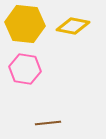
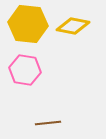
yellow hexagon: moved 3 px right
pink hexagon: moved 1 px down
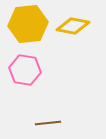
yellow hexagon: rotated 12 degrees counterclockwise
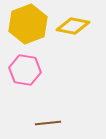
yellow hexagon: rotated 15 degrees counterclockwise
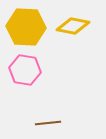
yellow hexagon: moved 2 px left, 3 px down; rotated 24 degrees clockwise
